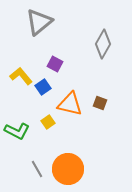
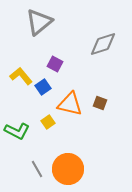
gray diamond: rotated 44 degrees clockwise
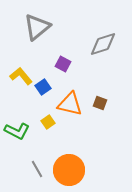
gray triangle: moved 2 px left, 5 px down
purple square: moved 8 px right
orange circle: moved 1 px right, 1 px down
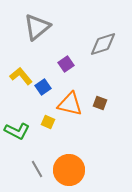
purple square: moved 3 px right; rotated 28 degrees clockwise
yellow square: rotated 32 degrees counterclockwise
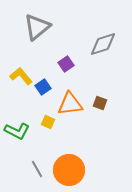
orange triangle: rotated 20 degrees counterclockwise
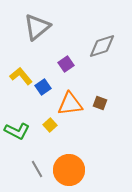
gray diamond: moved 1 px left, 2 px down
yellow square: moved 2 px right, 3 px down; rotated 24 degrees clockwise
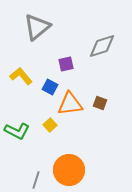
purple square: rotated 21 degrees clockwise
blue square: moved 7 px right; rotated 28 degrees counterclockwise
gray line: moved 1 px left, 11 px down; rotated 48 degrees clockwise
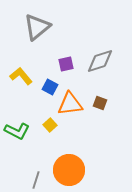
gray diamond: moved 2 px left, 15 px down
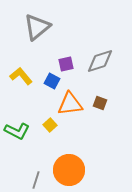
blue square: moved 2 px right, 6 px up
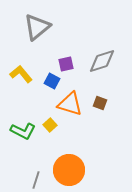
gray diamond: moved 2 px right
yellow L-shape: moved 2 px up
orange triangle: rotated 24 degrees clockwise
green L-shape: moved 6 px right
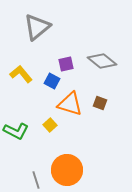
gray diamond: rotated 56 degrees clockwise
green L-shape: moved 7 px left
orange circle: moved 2 px left
gray line: rotated 36 degrees counterclockwise
